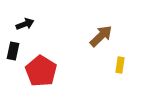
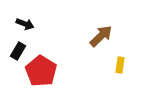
black arrow: rotated 42 degrees clockwise
black rectangle: moved 5 px right; rotated 18 degrees clockwise
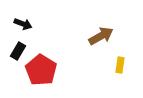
black arrow: moved 2 px left
brown arrow: rotated 15 degrees clockwise
red pentagon: moved 1 px up
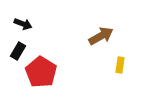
red pentagon: moved 2 px down
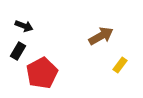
black arrow: moved 1 px right, 2 px down
yellow rectangle: rotated 28 degrees clockwise
red pentagon: moved 1 px right, 1 px down; rotated 12 degrees clockwise
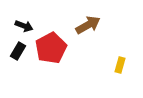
brown arrow: moved 13 px left, 11 px up
yellow rectangle: rotated 21 degrees counterclockwise
red pentagon: moved 9 px right, 25 px up
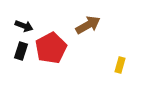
black rectangle: moved 3 px right; rotated 12 degrees counterclockwise
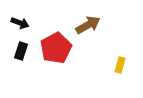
black arrow: moved 4 px left, 3 px up
red pentagon: moved 5 px right
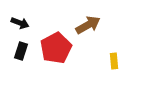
yellow rectangle: moved 6 px left, 4 px up; rotated 21 degrees counterclockwise
